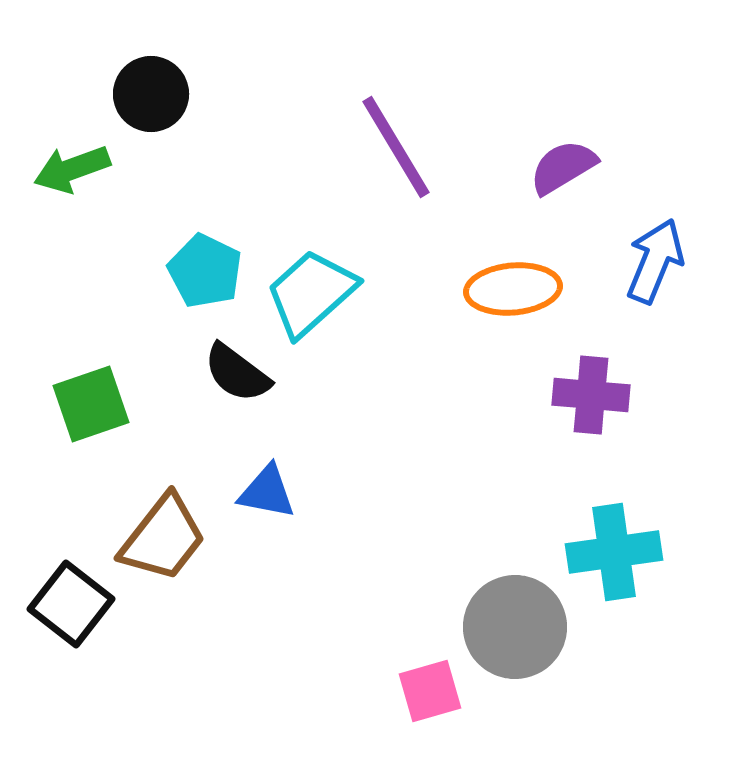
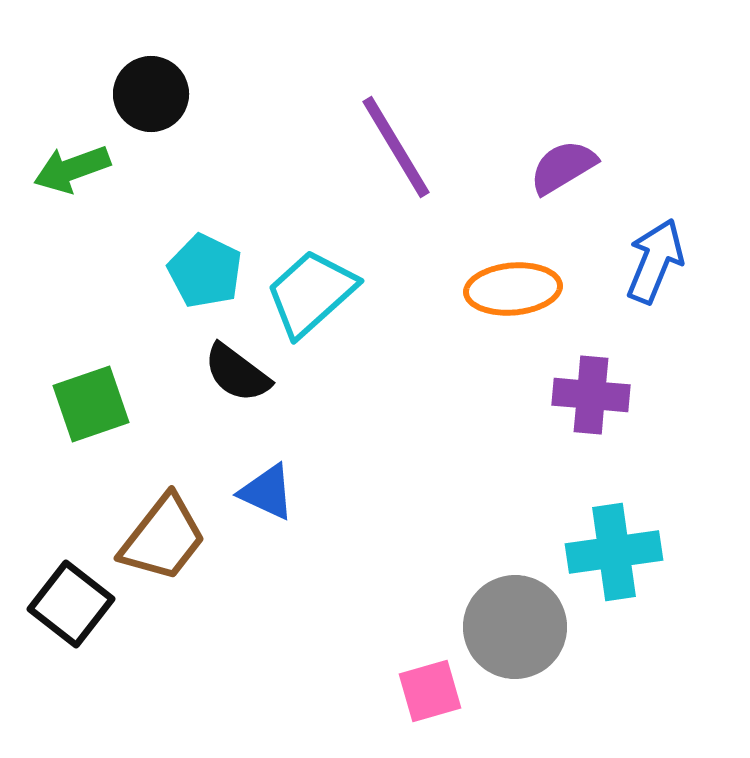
blue triangle: rotated 14 degrees clockwise
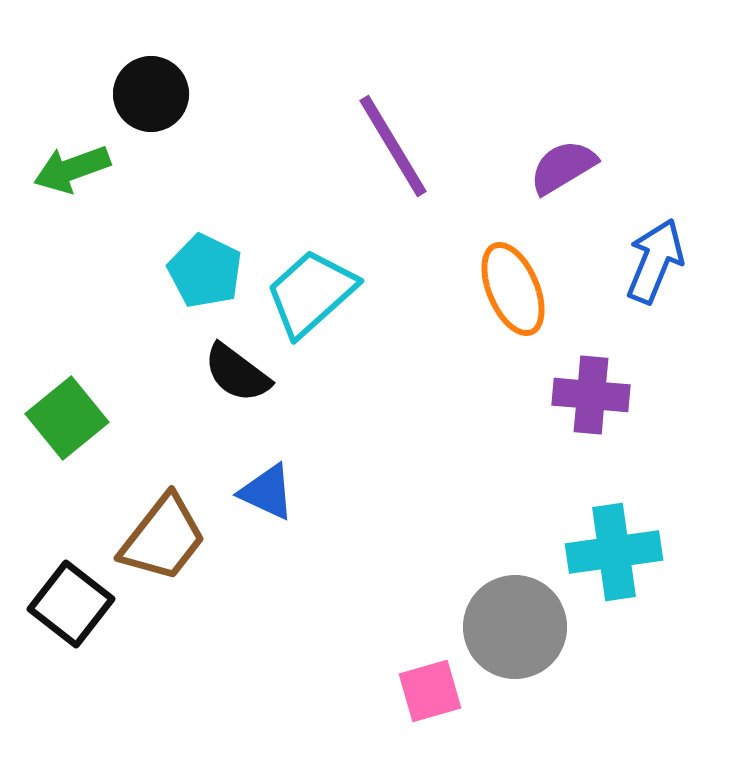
purple line: moved 3 px left, 1 px up
orange ellipse: rotated 72 degrees clockwise
green square: moved 24 px left, 14 px down; rotated 20 degrees counterclockwise
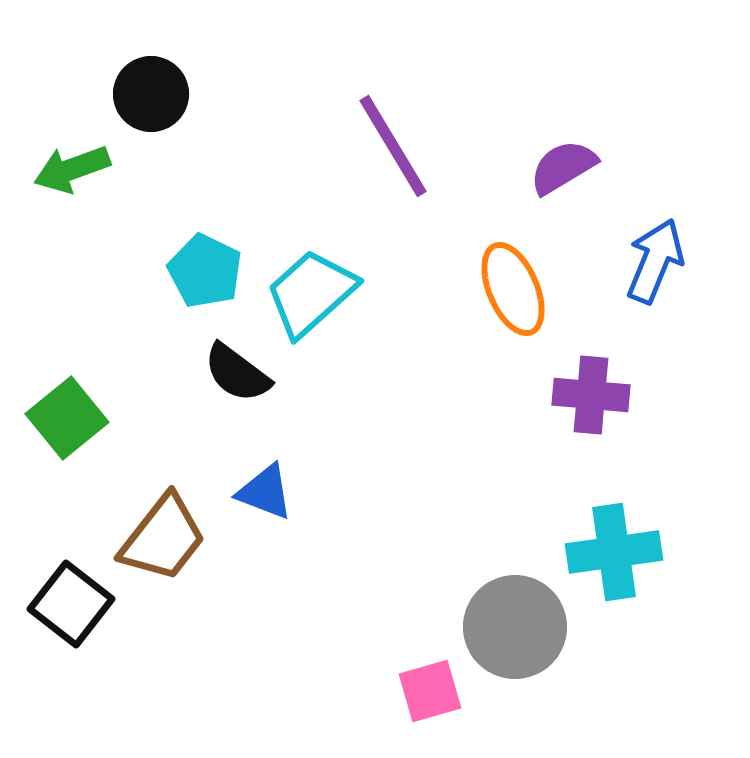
blue triangle: moved 2 px left; rotated 4 degrees counterclockwise
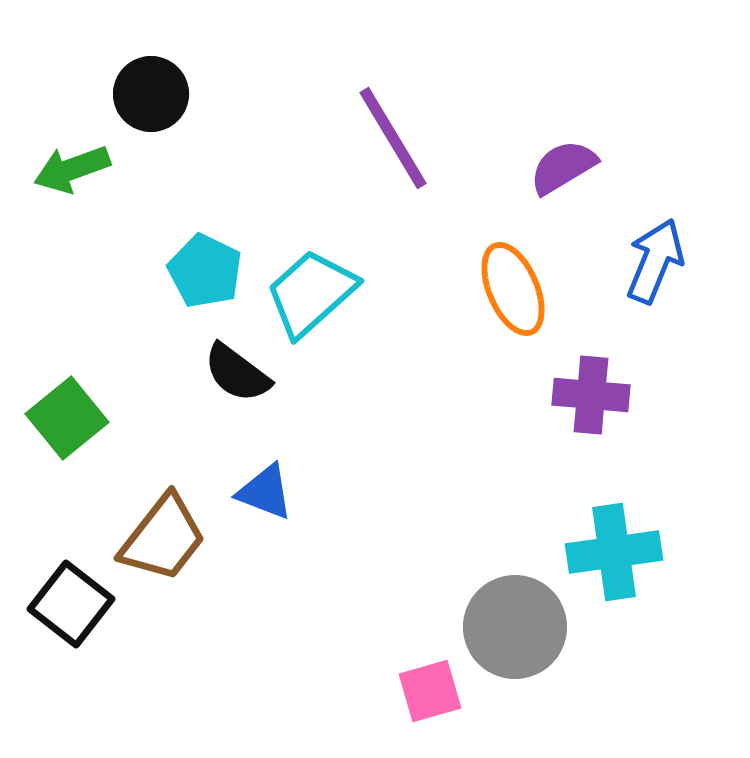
purple line: moved 8 px up
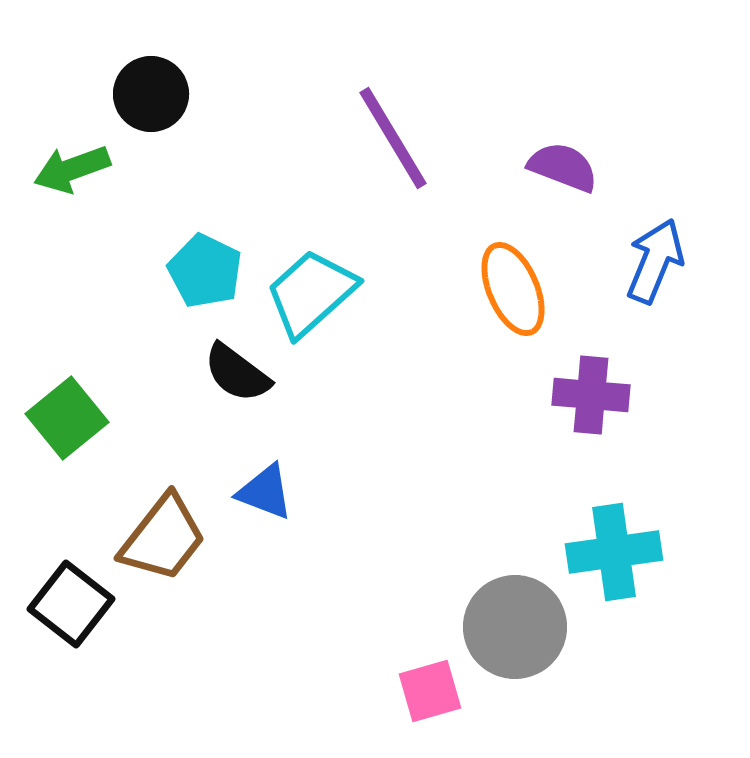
purple semicircle: rotated 52 degrees clockwise
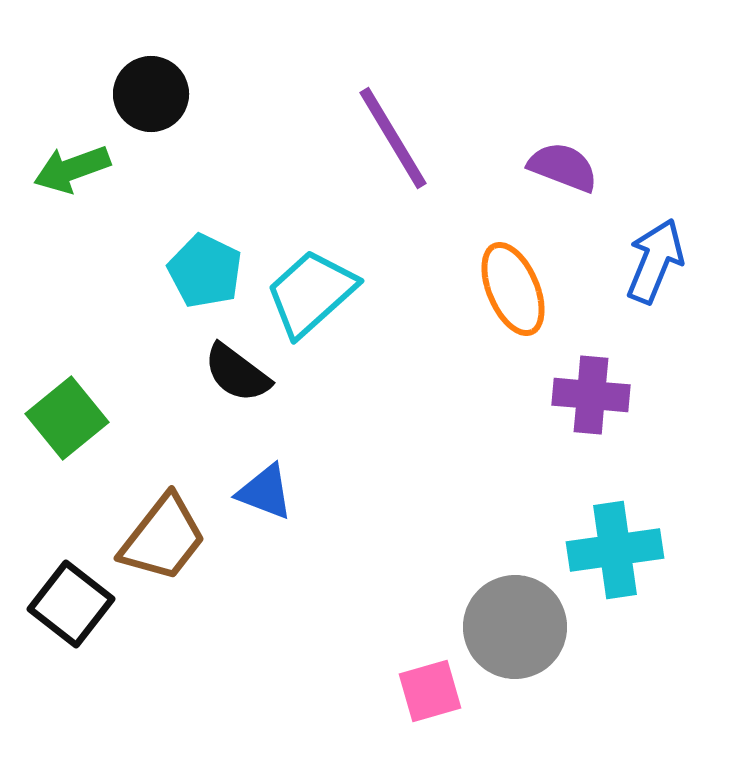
cyan cross: moved 1 px right, 2 px up
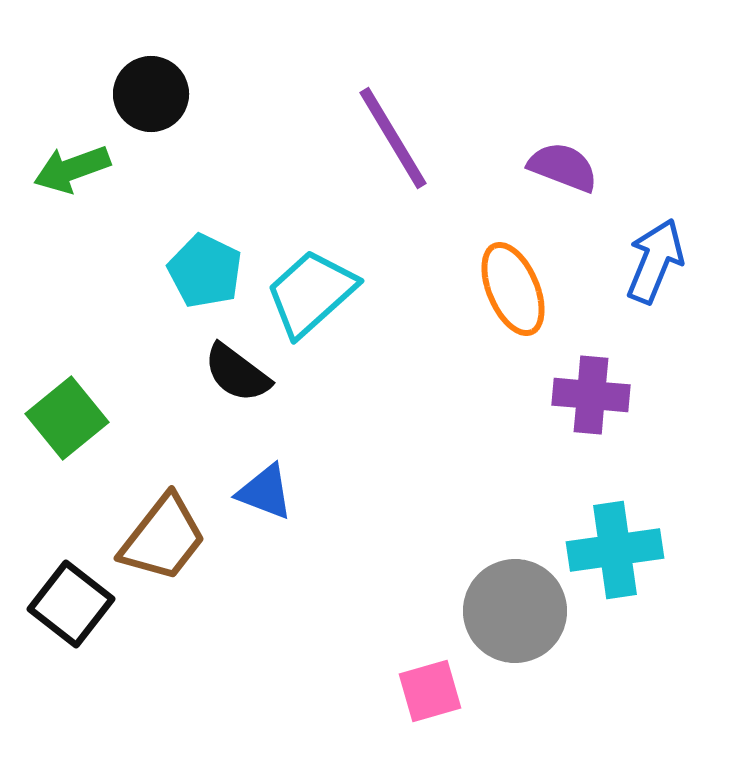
gray circle: moved 16 px up
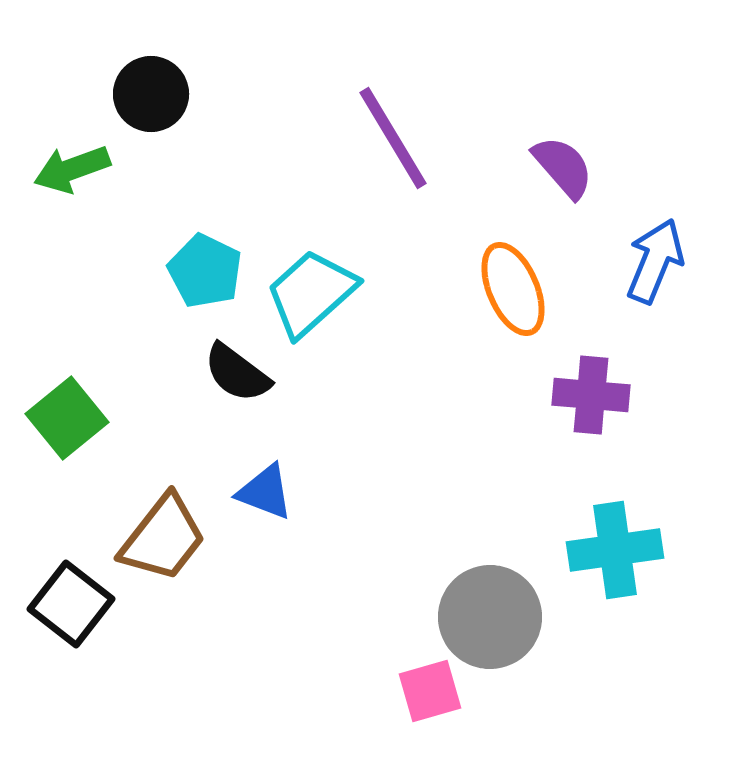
purple semicircle: rotated 28 degrees clockwise
gray circle: moved 25 px left, 6 px down
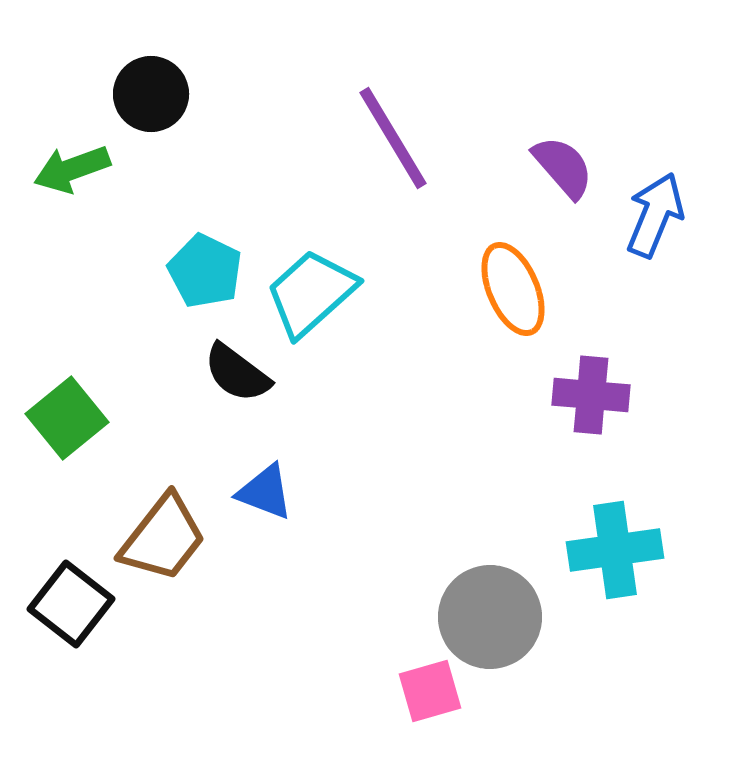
blue arrow: moved 46 px up
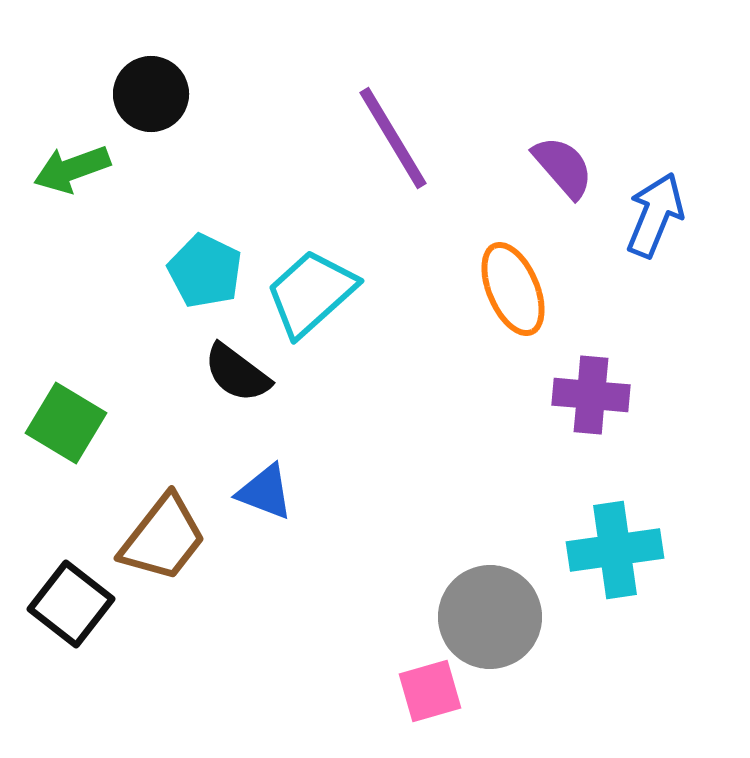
green square: moved 1 px left, 5 px down; rotated 20 degrees counterclockwise
